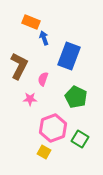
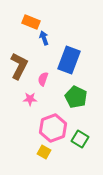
blue rectangle: moved 4 px down
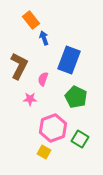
orange rectangle: moved 2 px up; rotated 30 degrees clockwise
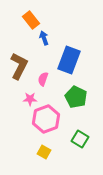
pink hexagon: moved 7 px left, 9 px up
